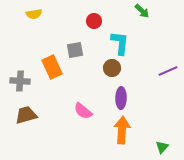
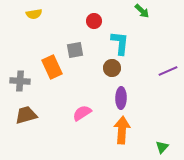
pink semicircle: moved 1 px left, 2 px down; rotated 108 degrees clockwise
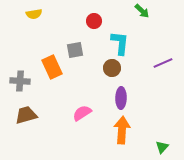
purple line: moved 5 px left, 8 px up
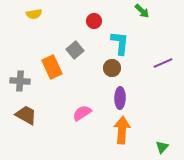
gray square: rotated 30 degrees counterclockwise
purple ellipse: moved 1 px left
brown trapezoid: rotated 45 degrees clockwise
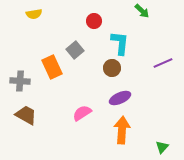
purple ellipse: rotated 65 degrees clockwise
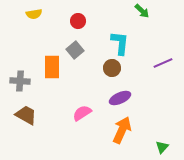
red circle: moved 16 px left
orange rectangle: rotated 25 degrees clockwise
orange arrow: rotated 20 degrees clockwise
